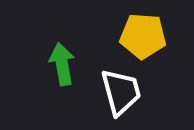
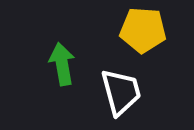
yellow pentagon: moved 6 px up
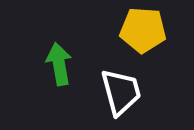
green arrow: moved 3 px left
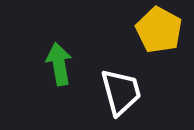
yellow pentagon: moved 16 px right; rotated 24 degrees clockwise
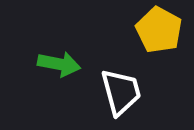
green arrow: rotated 111 degrees clockwise
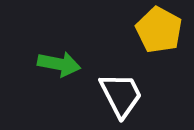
white trapezoid: moved 3 px down; rotated 12 degrees counterclockwise
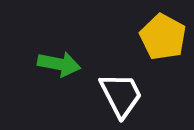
yellow pentagon: moved 4 px right, 7 px down
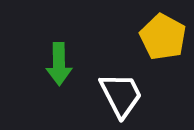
green arrow: rotated 78 degrees clockwise
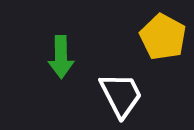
green arrow: moved 2 px right, 7 px up
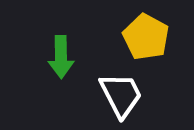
yellow pentagon: moved 17 px left
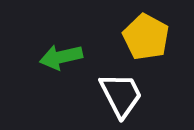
green arrow: rotated 78 degrees clockwise
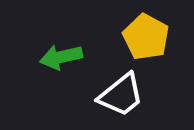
white trapezoid: rotated 78 degrees clockwise
